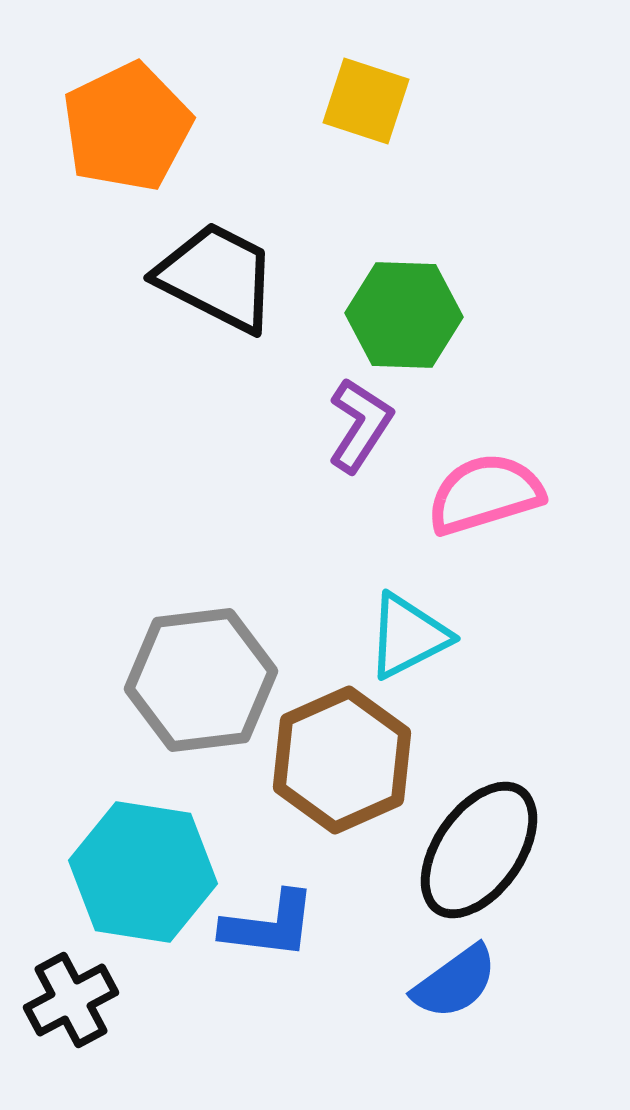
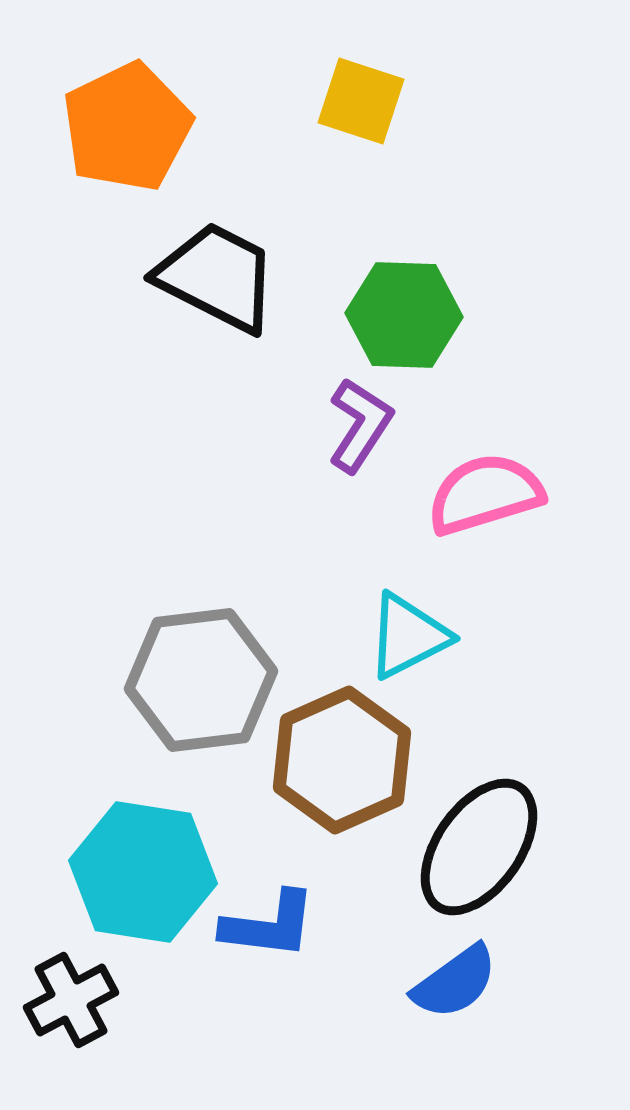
yellow square: moved 5 px left
black ellipse: moved 3 px up
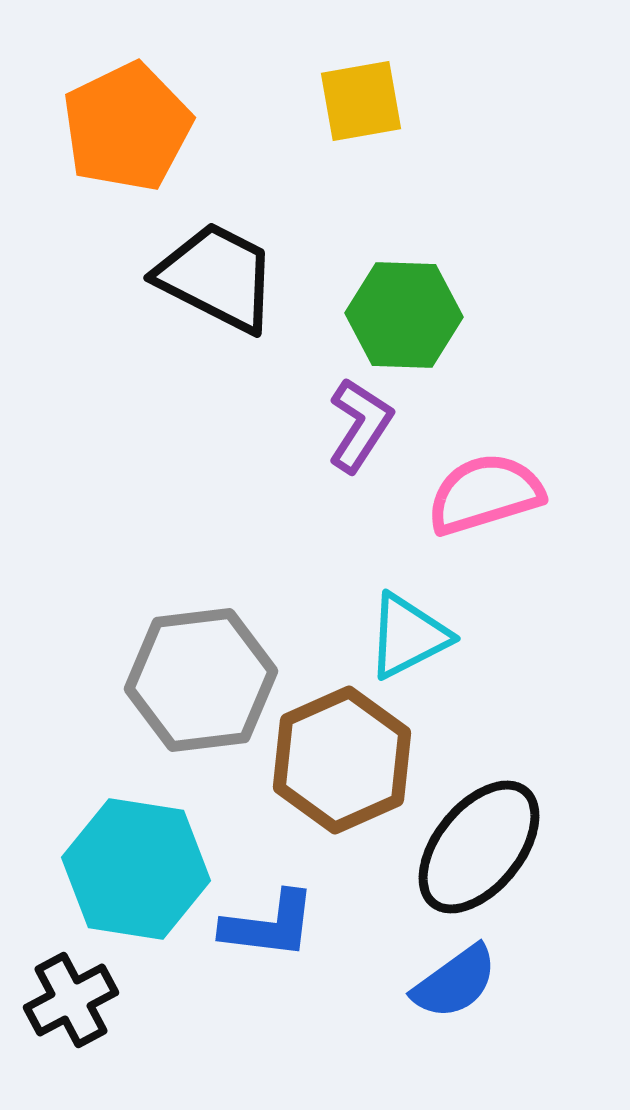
yellow square: rotated 28 degrees counterclockwise
black ellipse: rotated 4 degrees clockwise
cyan hexagon: moved 7 px left, 3 px up
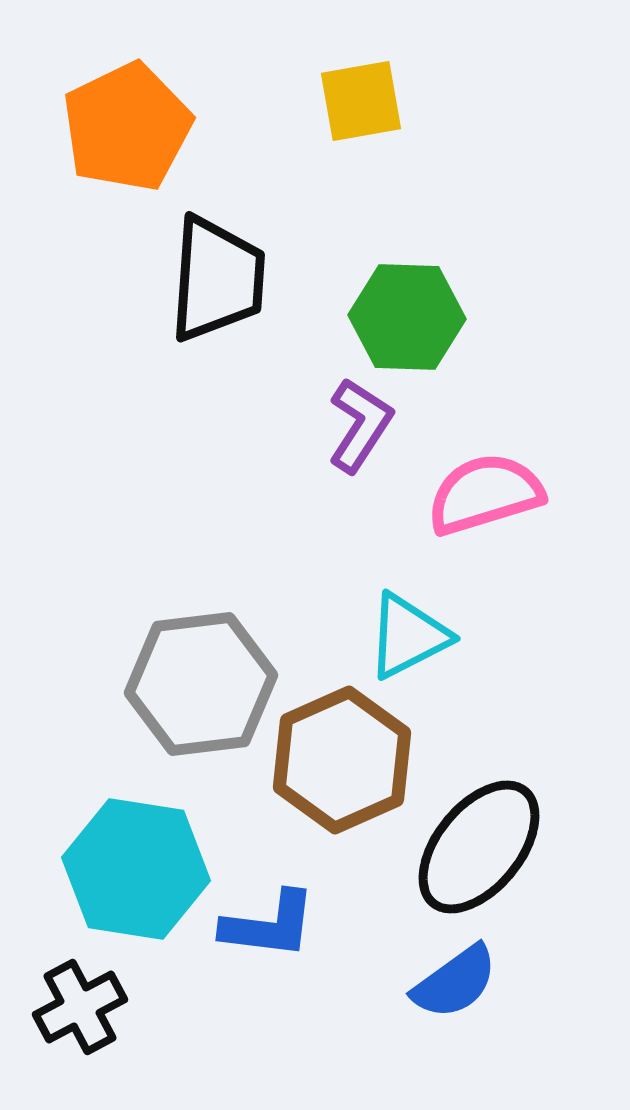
black trapezoid: moved 2 px down; rotated 67 degrees clockwise
green hexagon: moved 3 px right, 2 px down
gray hexagon: moved 4 px down
black cross: moved 9 px right, 7 px down
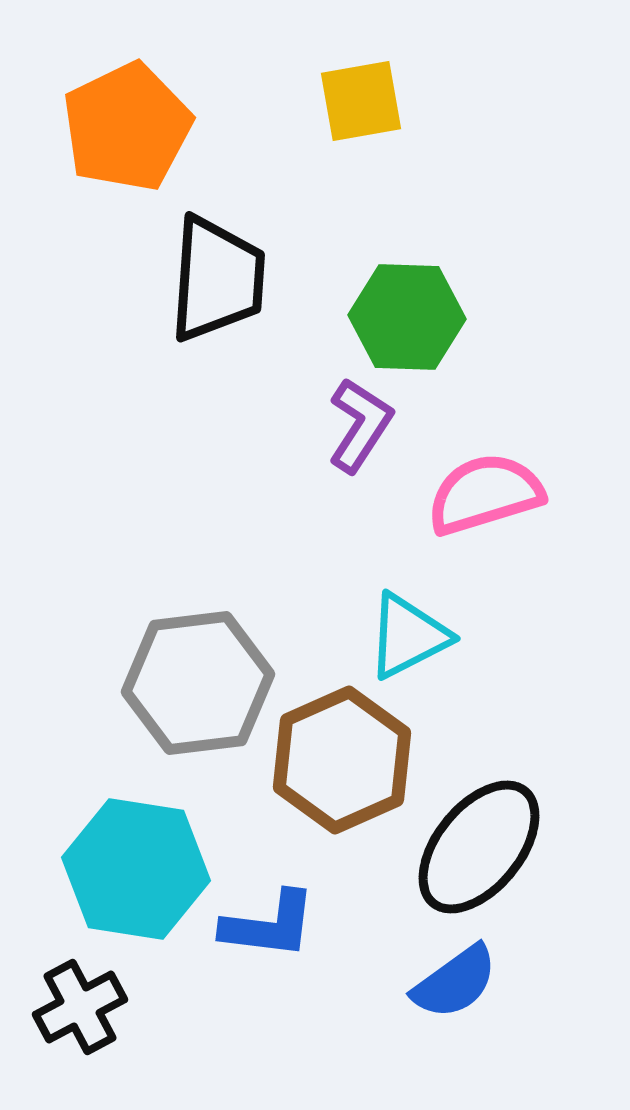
gray hexagon: moved 3 px left, 1 px up
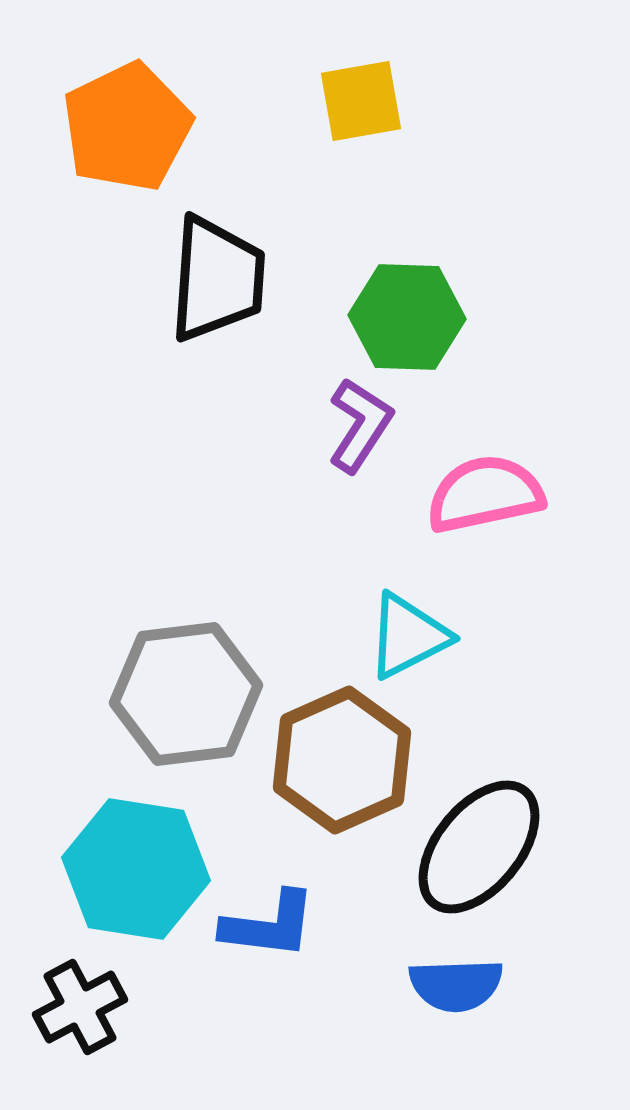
pink semicircle: rotated 5 degrees clockwise
gray hexagon: moved 12 px left, 11 px down
blue semicircle: moved 1 px right, 3 px down; rotated 34 degrees clockwise
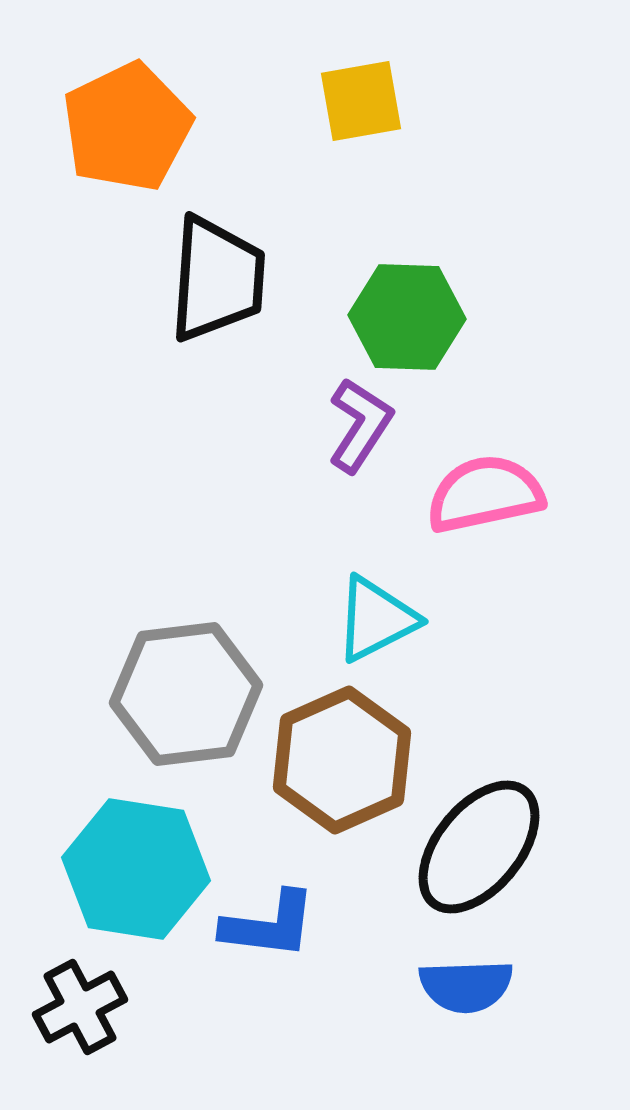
cyan triangle: moved 32 px left, 17 px up
blue semicircle: moved 10 px right, 1 px down
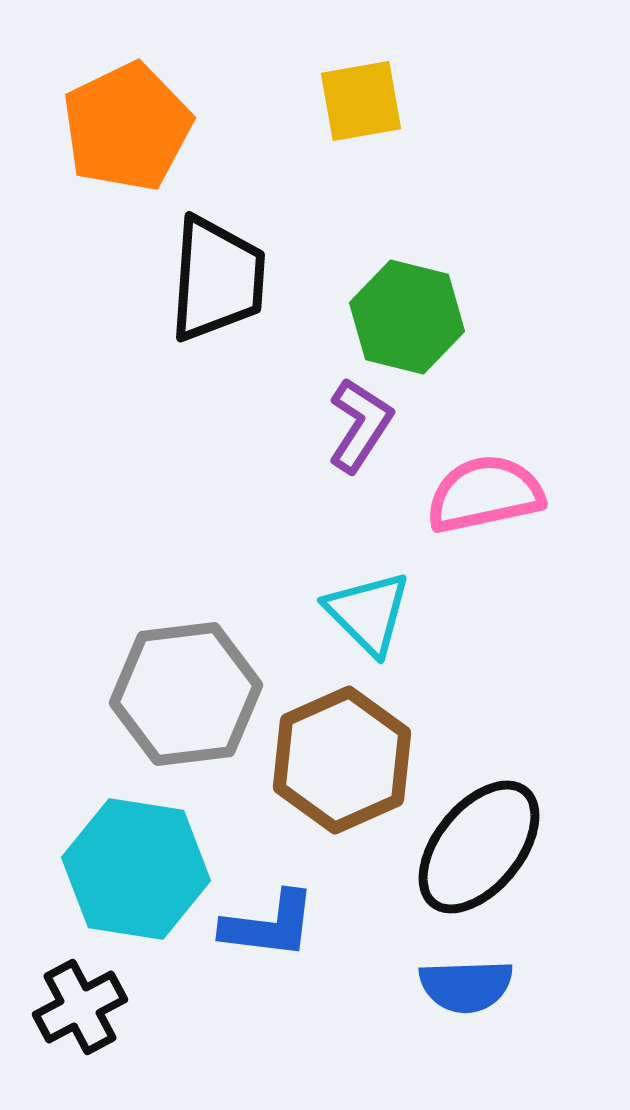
green hexagon: rotated 12 degrees clockwise
cyan triangle: moved 8 px left, 6 px up; rotated 48 degrees counterclockwise
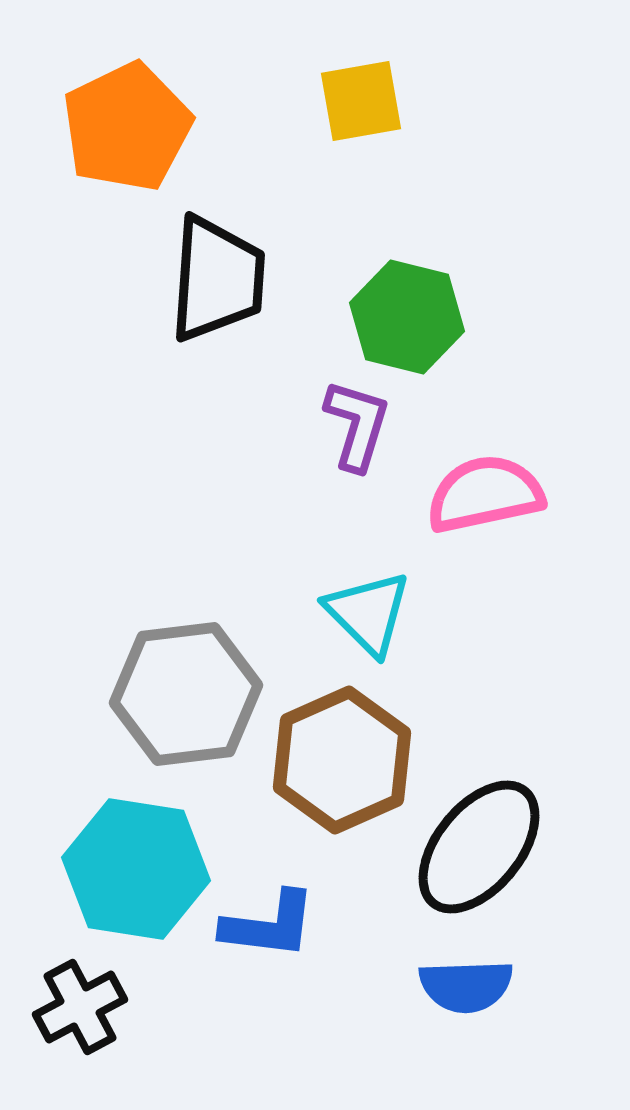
purple L-shape: moved 3 px left; rotated 16 degrees counterclockwise
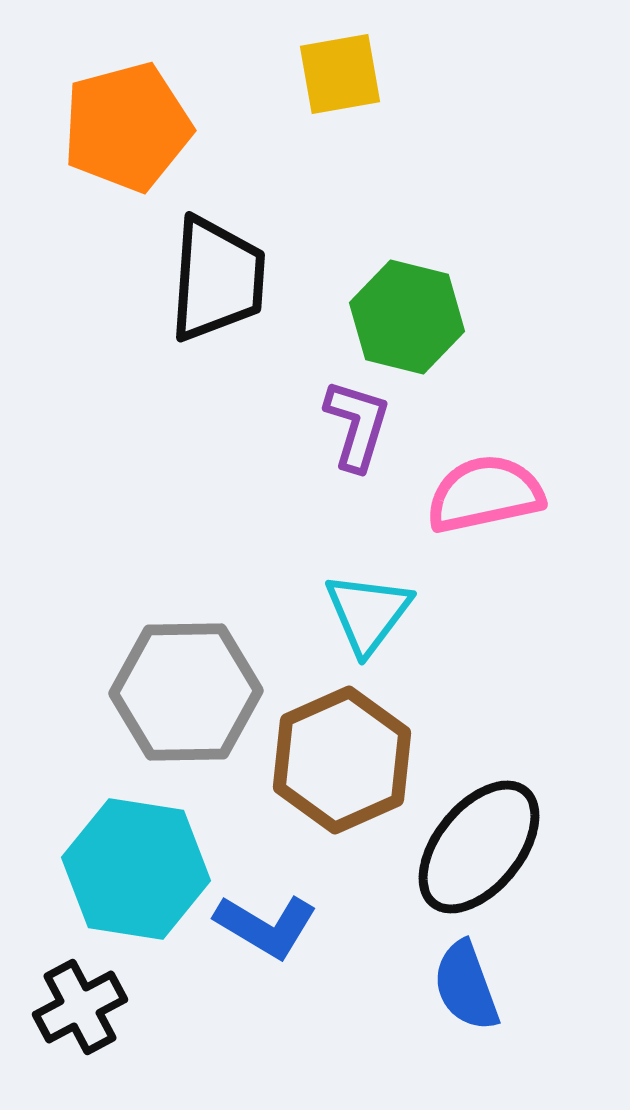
yellow square: moved 21 px left, 27 px up
orange pentagon: rotated 11 degrees clockwise
cyan triangle: rotated 22 degrees clockwise
gray hexagon: moved 2 px up; rotated 6 degrees clockwise
blue L-shape: moved 3 px left, 1 px down; rotated 24 degrees clockwise
blue semicircle: rotated 72 degrees clockwise
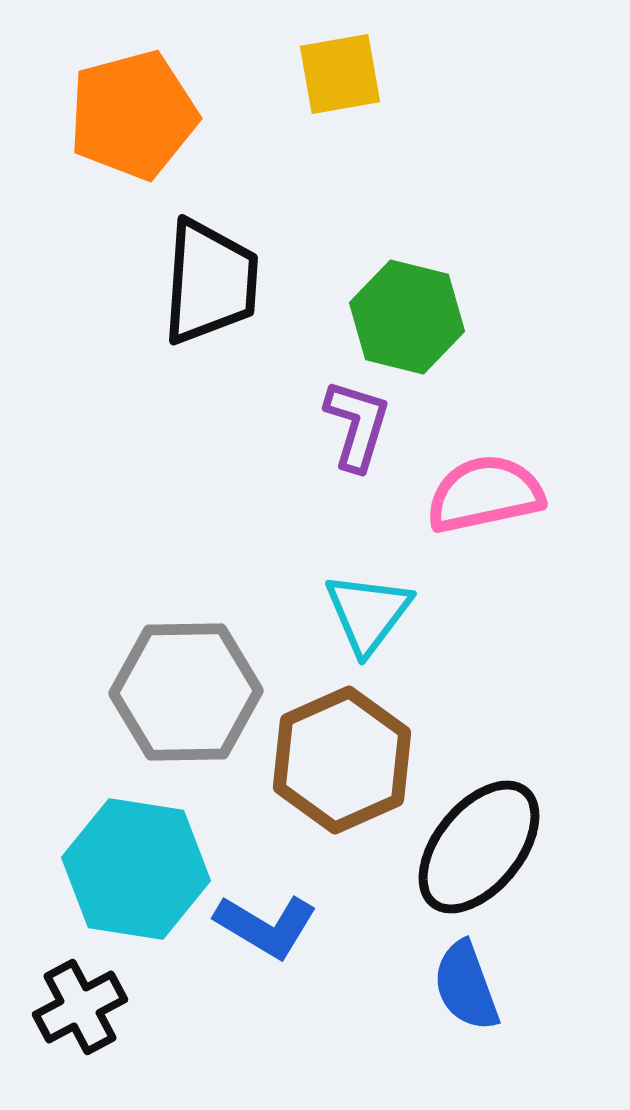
orange pentagon: moved 6 px right, 12 px up
black trapezoid: moved 7 px left, 3 px down
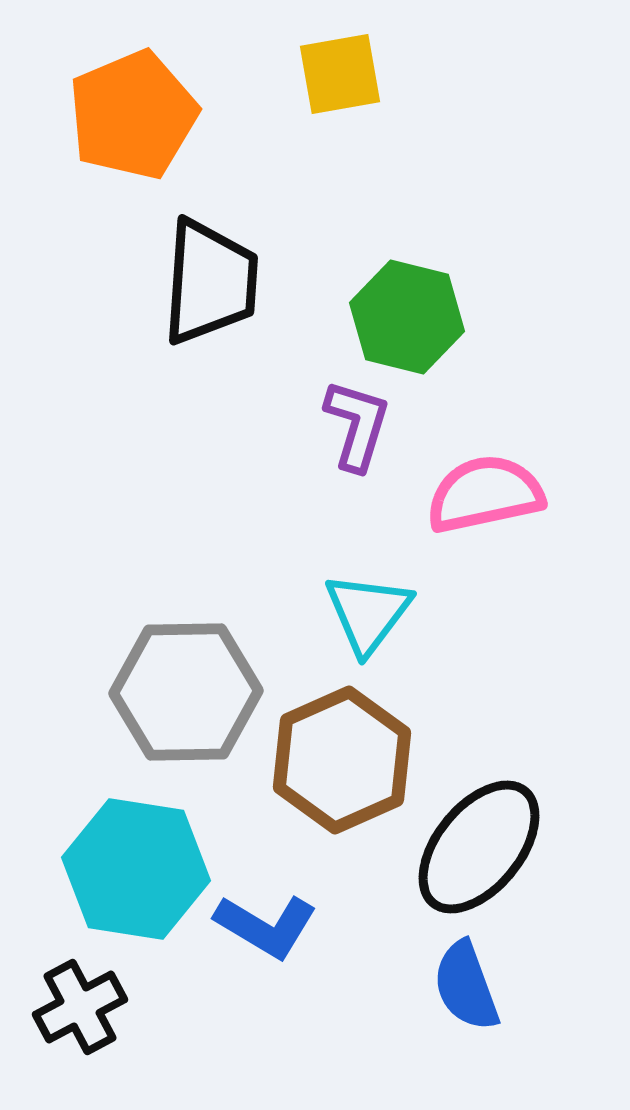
orange pentagon: rotated 8 degrees counterclockwise
